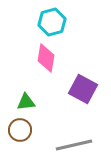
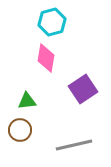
purple square: rotated 28 degrees clockwise
green triangle: moved 1 px right, 1 px up
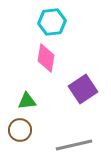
cyan hexagon: rotated 8 degrees clockwise
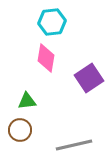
purple square: moved 6 px right, 11 px up
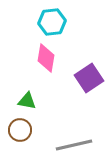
green triangle: rotated 18 degrees clockwise
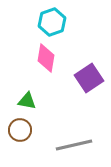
cyan hexagon: rotated 12 degrees counterclockwise
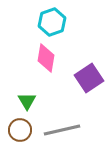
green triangle: rotated 48 degrees clockwise
gray line: moved 12 px left, 15 px up
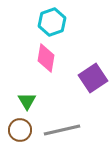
purple square: moved 4 px right
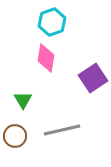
green triangle: moved 4 px left, 1 px up
brown circle: moved 5 px left, 6 px down
